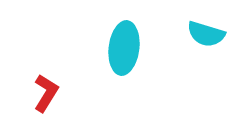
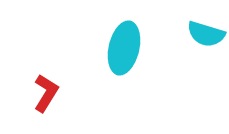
cyan ellipse: rotated 6 degrees clockwise
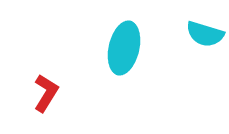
cyan semicircle: moved 1 px left
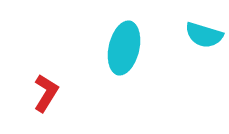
cyan semicircle: moved 1 px left, 1 px down
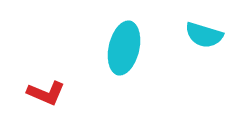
red L-shape: rotated 81 degrees clockwise
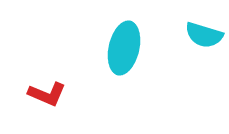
red L-shape: moved 1 px right, 1 px down
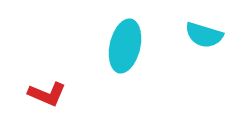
cyan ellipse: moved 1 px right, 2 px up
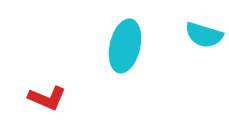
red L-shape: moved 4 px down
